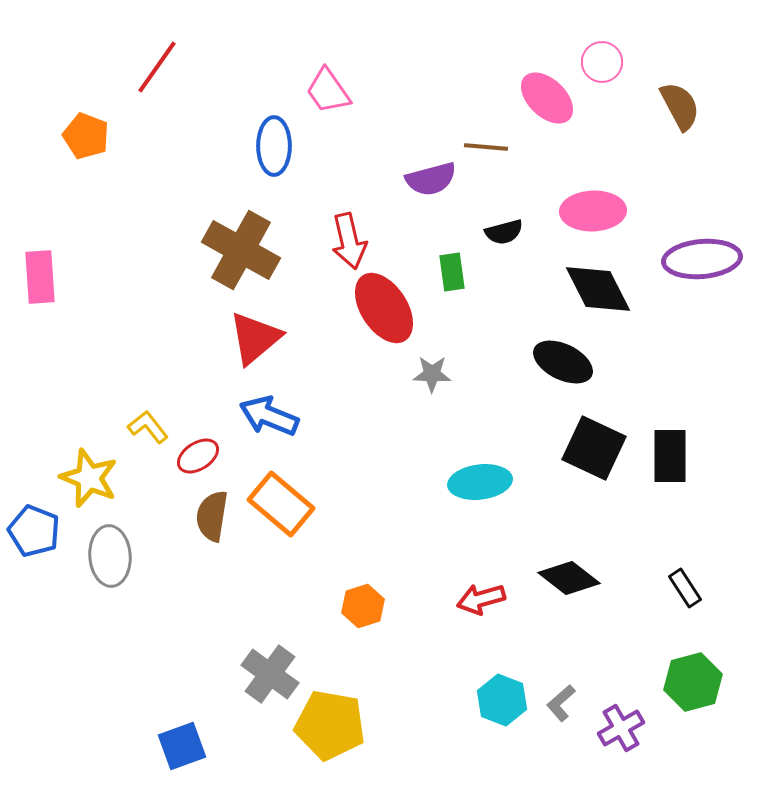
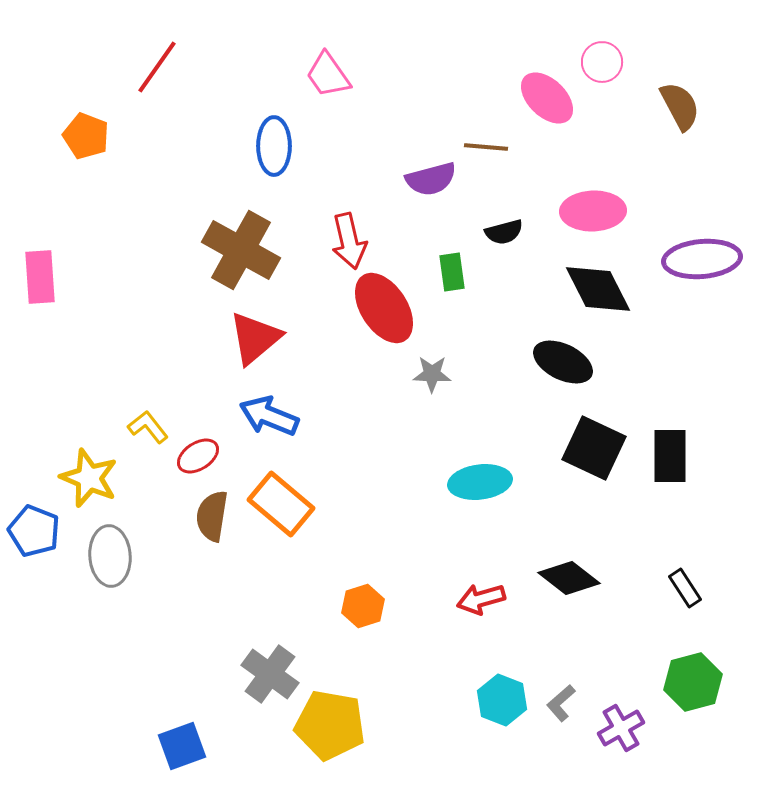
pink trapezoid at (328, 91): moved 16 px up
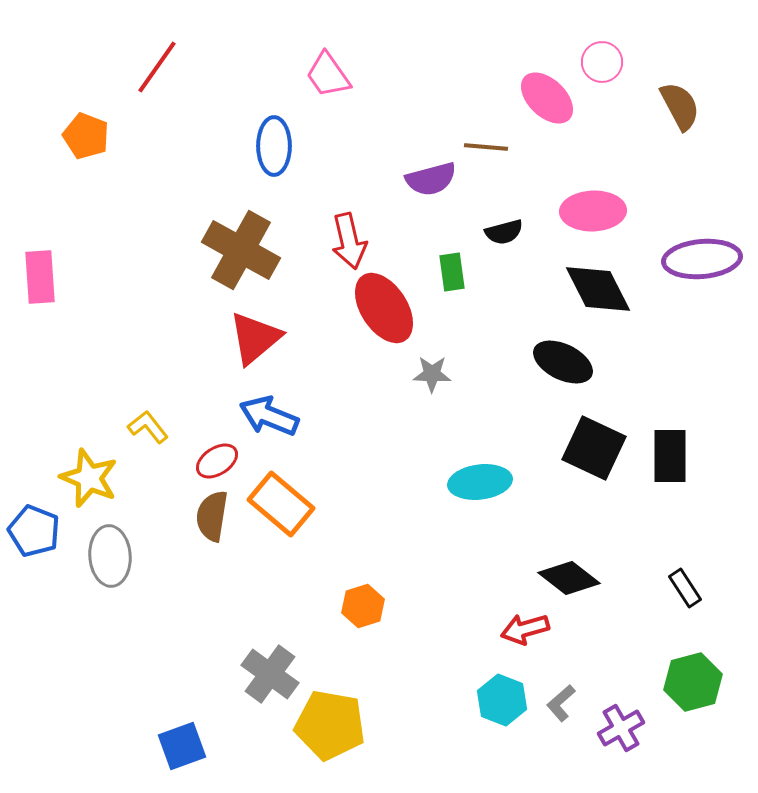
red ellipse at (198, 456): moved 19 px right, 5 px down
red arrow at (481, 599): moved 44 px right, 30 px down
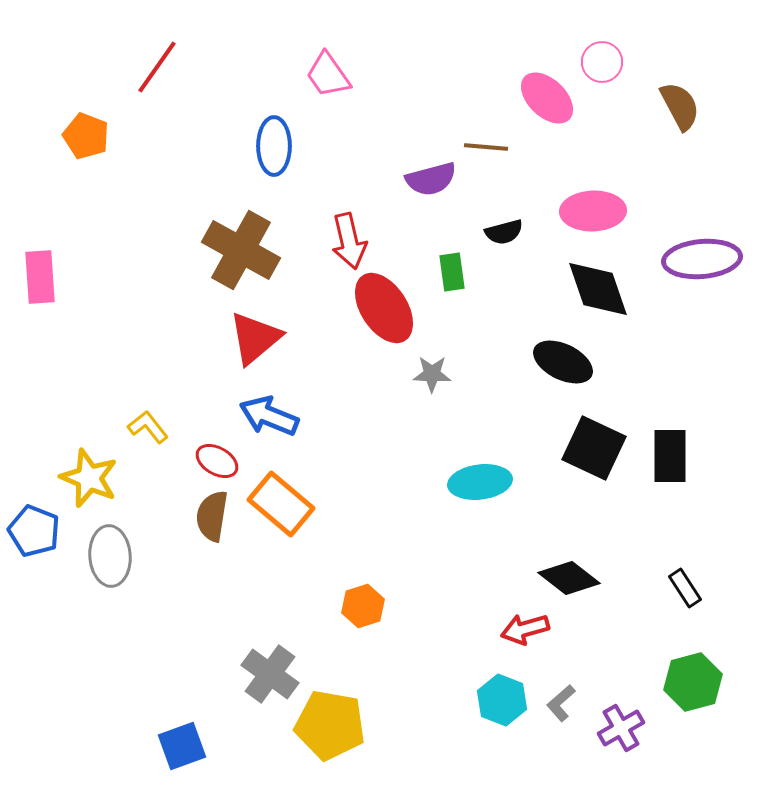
black diamond at (598, 289): rotated 8 degrees clockwise
red ellipse at (217, 461): rotated 63 degrees clockwise
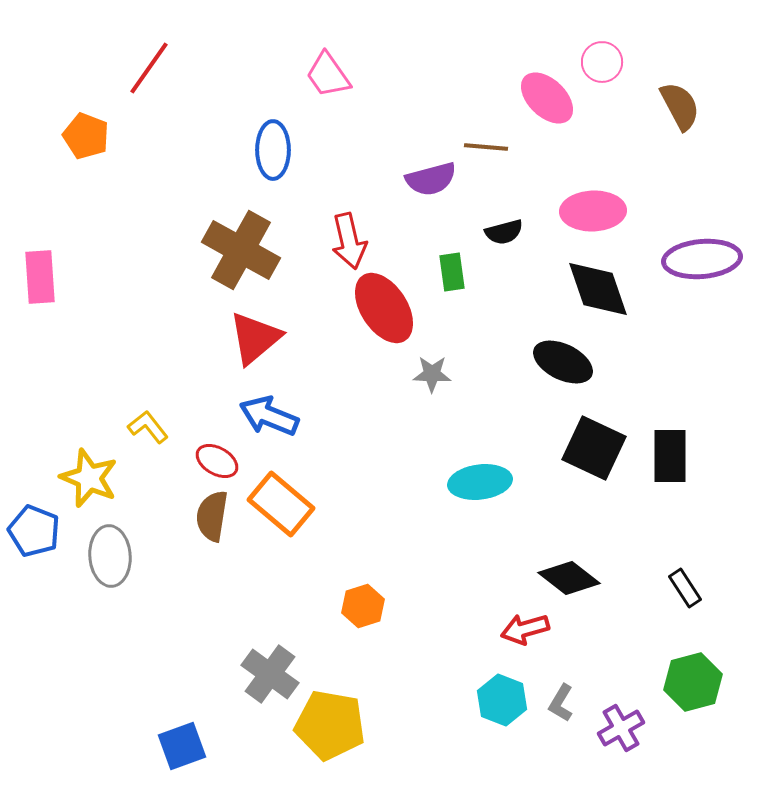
red line at (157, 67): moved 8 px left, 1 px down
blue ellipse at (274, 146): moved 1 px left, 4 px down
gray L-shape at (561, 703): rotated 18 degrees counterclockwise
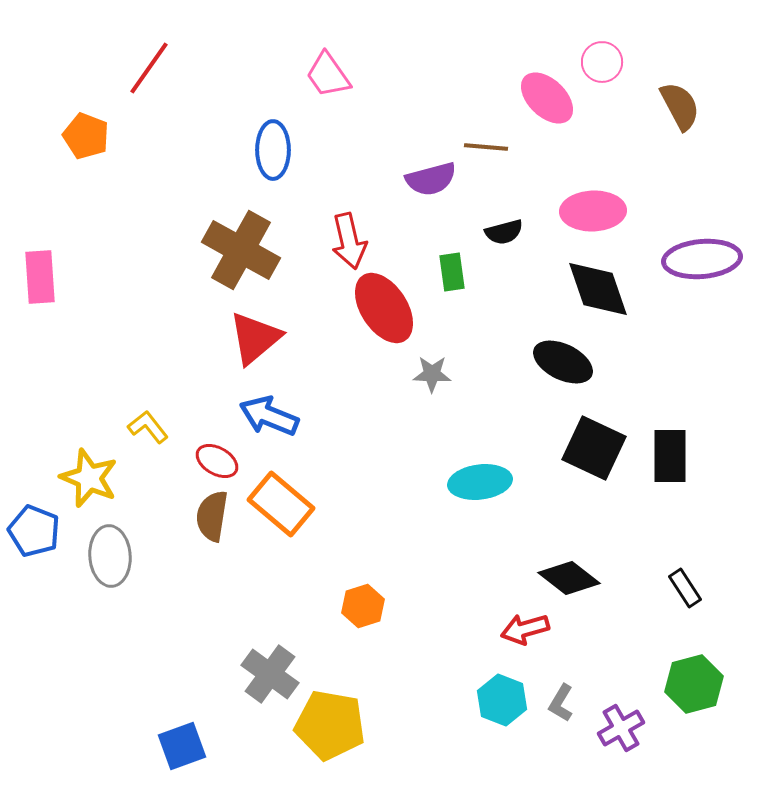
green hexagon at (693, 682): moved 1 px right, 2 px down
